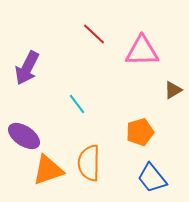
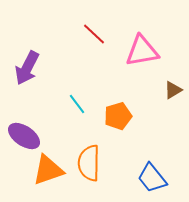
pink triangle: rotated 9 degrees counterclockwise
orange pentagon: moved 22 px left, 16 px up
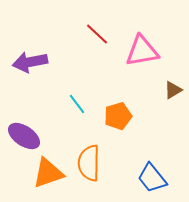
red line: moved 3 px right
purple arrow: moved 3 px right, 6 px up; rotated 52 degrees clockwise
orange triangle: moved 3 px down
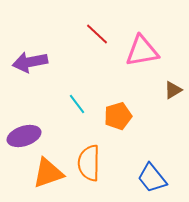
purple ellipse: rotated 52 degrees counterclockwise
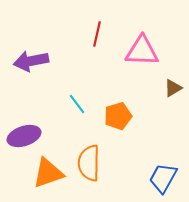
red line: rotated 60 degrees clockwise
pink triangle: rotated 12 degrees clockwise
purple arrow: moved 1 px right, 1 px up
brown triangle: moved 2 px up
blue trapezoid: moved 11 px right; rotated 68 degrees clockwise
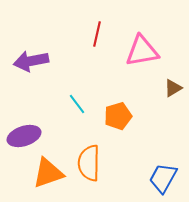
pink triangle: rotated 12 degrees counterclockwise
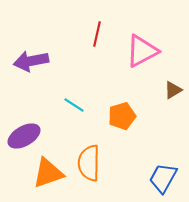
pink triangle: rotated 18 degrees counterclockwise
brown triangle: moved 2 px down
cyan line: moved 3 px left, 1 px down; rotated 20 degrees counterclockwise
orange pentagon: moved 4 px right
purple ellipse: rotated 12 degrees counterclockwise
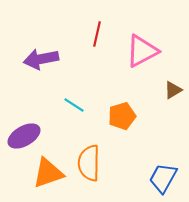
purple arrow: moved 10 px right, 2 px up
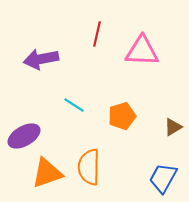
pink triangle: rotated 30 degrees clockwise
brown triangle: moved 37 px down
orange semicircle: moved 4 px down
orange triangle: moved 1 px left
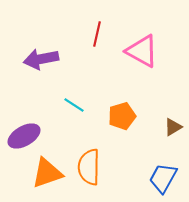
pink triangle: rotated 27 degrees clockwise
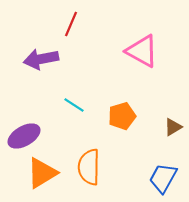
red line: moved 26 px left, 10 px up; rotated 10 degrees clockwise
orange triangle: moved 5 px left; rotated 12 degrees counterclockwise
